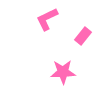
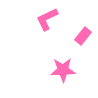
pink star: moved 2 px up
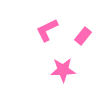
pink L-shape: moved 11 px down
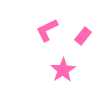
pink star: rotated 30 degrees counterclockwise
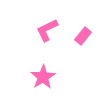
pink star: moved 20 px left, 7 px down
